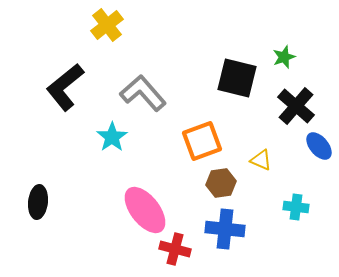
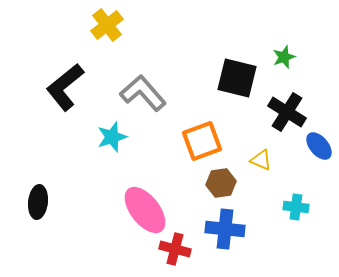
black cross: moved 9 px left, 6 px down; rotated 9 degrees counterclockwise
cyan star: rotated 16 degrees clockwise
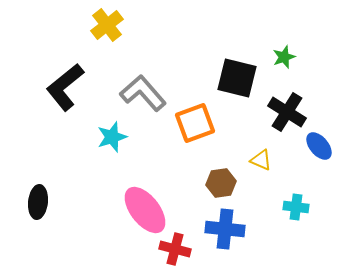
orange square: moved 7 px left, 18 px up
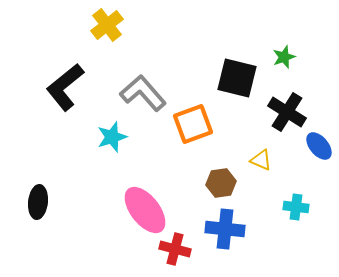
orange square: moved 2 px left, 1 px down
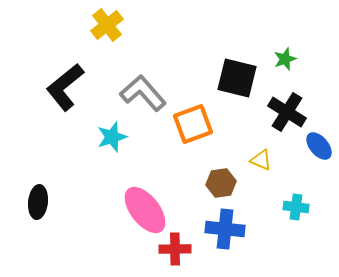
green star: moved 1 px right, 2 px down
red cross: rotated 16 degrees counterclockwise
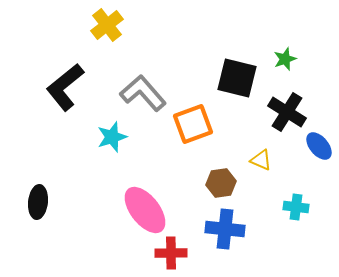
red cross: moved 4 px left, 4 px down
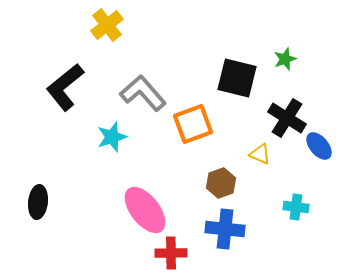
black cross: moved 6 px down
yellow triangle: moved 1 px left, 6 px up
brown hexagon: rotated 12 degrees counterclockwise
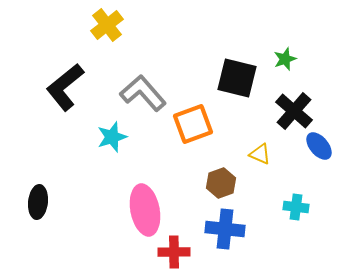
black cross: moved 7 px right, 7 px up; rotated 9 degrees clockwise
pink ellipse: rotated 27 degrees clockwise
red cross: moved 3 px right, 1 px up
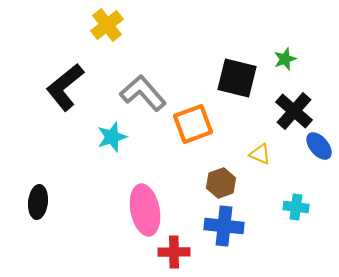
blue cross: moved 1 px left, 3 px up
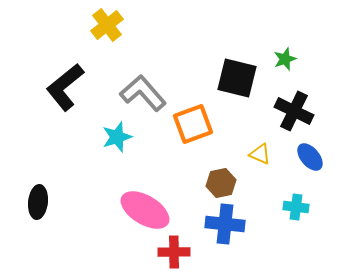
black cross: rotated 15 degrees counterclockwise
cyan star: moved 5 px right
blue ellipse: moved 9 px left, 11 px down
brown hexagon: rotated 8 degrees clockwise
pink ellipse: rotated 48 degrees counterclockwise
blue cross: moved 1 px right, 2 px up
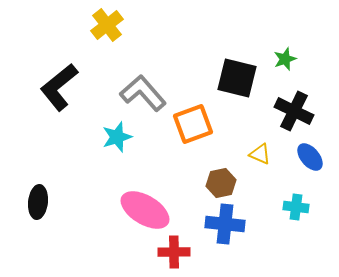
black L-shape: moved 6 px left
